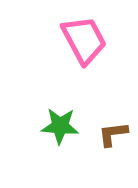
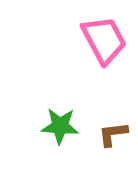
pink trapezoid: moved 20 px right
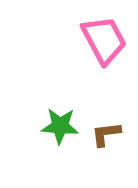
brown L-shape: moved 7 px left
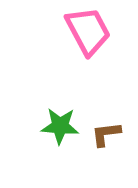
pink trapezoid: moved 16 px left, 9 px up
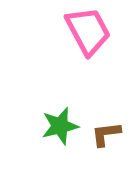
green star: rotated 18 degrees counterclockwise
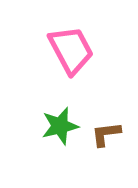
pink trapezoid: moved 17 px left, 19 px down
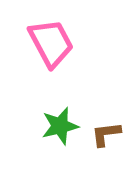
pink trapezoid: moved 20 px left, 7 px up
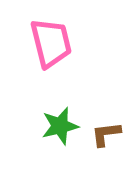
pink trapezoid: rotated 14 degrees clockwise
